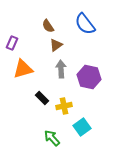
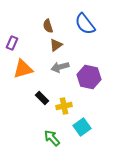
brown semicircle: rotated 16 degrees clockwise
gray arrow: moved 1 px left, 2 px up; rotated 102 degrees counterclockwise
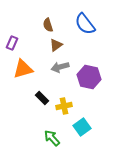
brown semicircle: moved 1 px up
